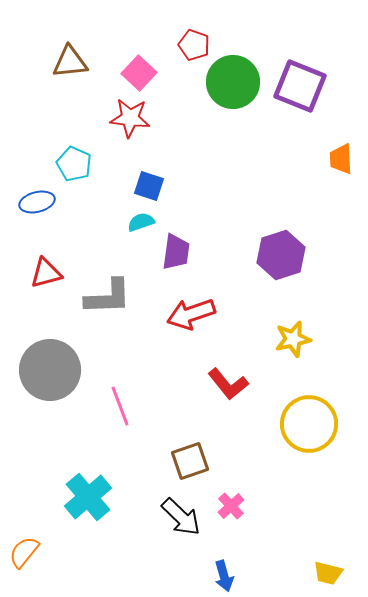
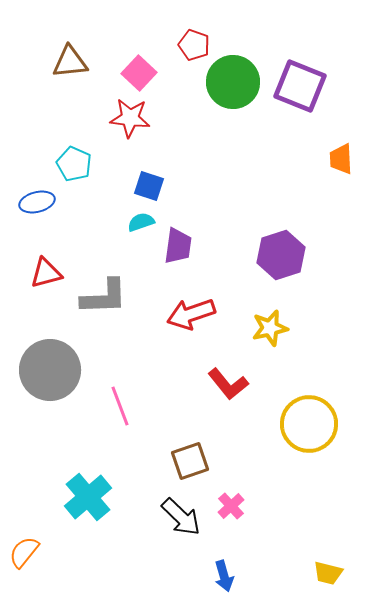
purple trapezoid: moved 2 px right, 6 px up
gray L-shape: moved 4 px left
yellow star: moved 23 px left, 11 px up
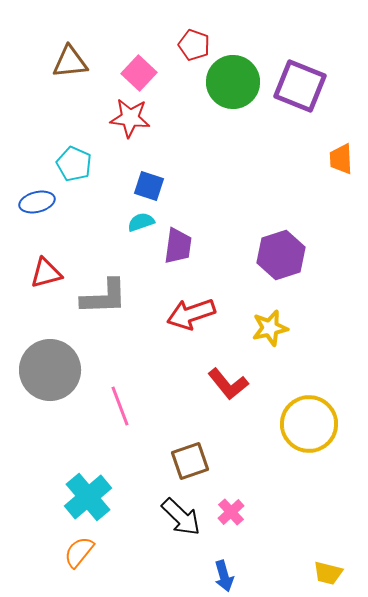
pink cross: moved 6 px down
orange semicircle: moved 55 px right
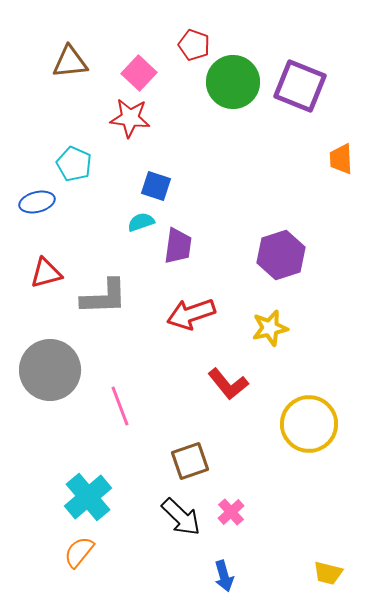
blue square: moved 7 px right
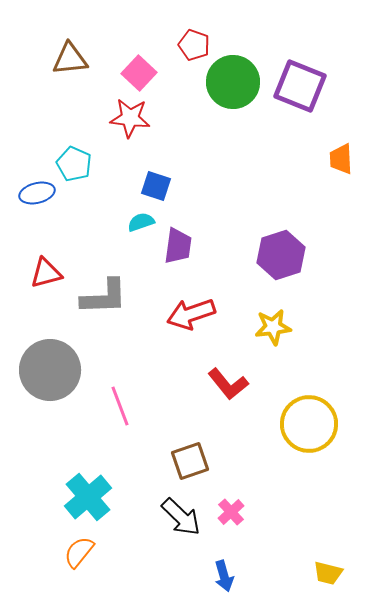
brown triangle: moved 3 px up
blue ellipse: moved 9 px up
yellow star: moved 3 px right, 1 px up; rotated 6 degrees clockwise
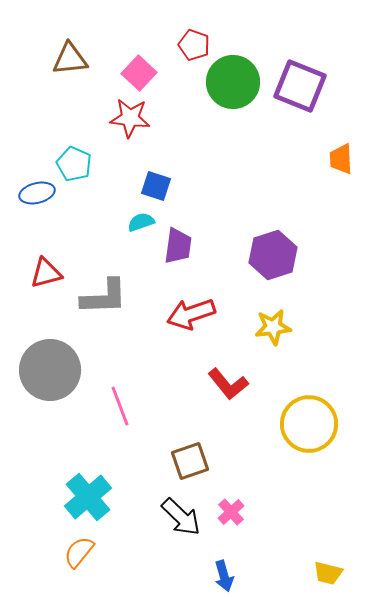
purple hexagon: moved 8 px left
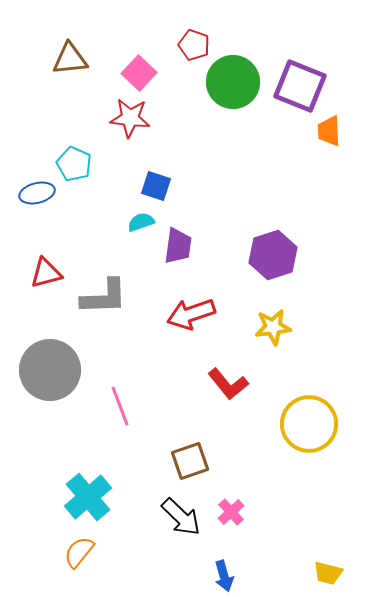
orange trapezoid: moved 12 px left, 28 px up
